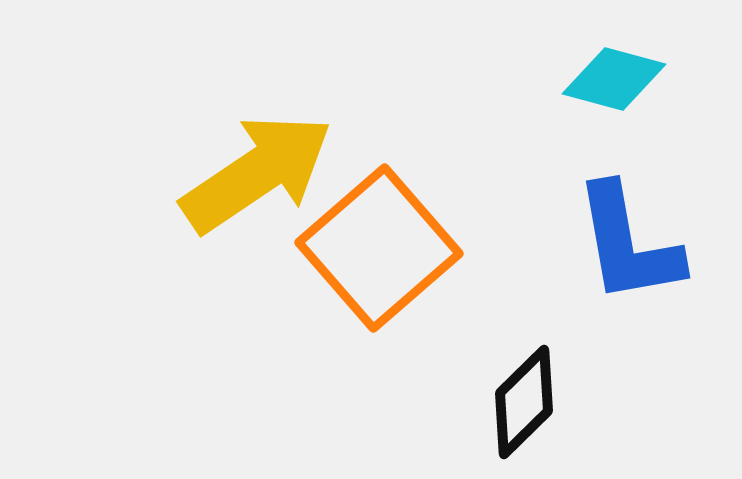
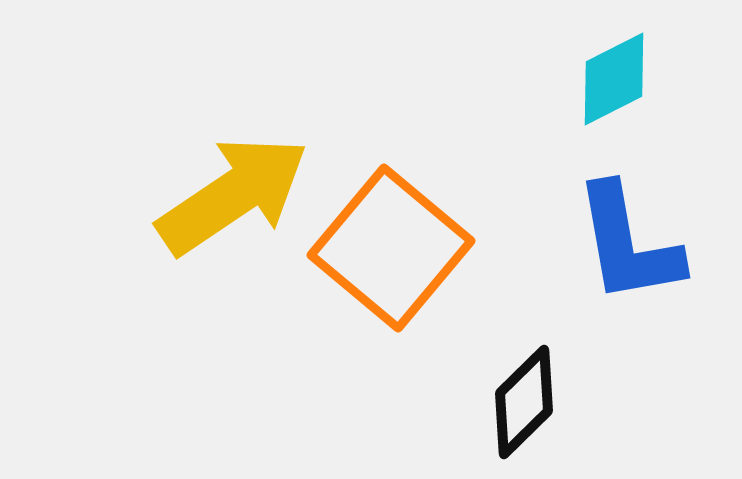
cyan diamond: rotated 42 degrees counterclockwise
yellow arrow: moved 24 px left, 22 px down
orange square: moved 12 px right; rotated 9 degrees counterclockwise
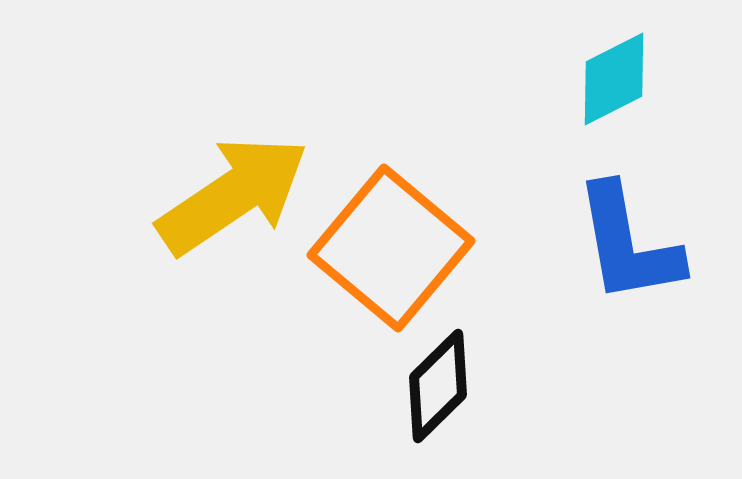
black diamond: moved 86 px left, 16 px up
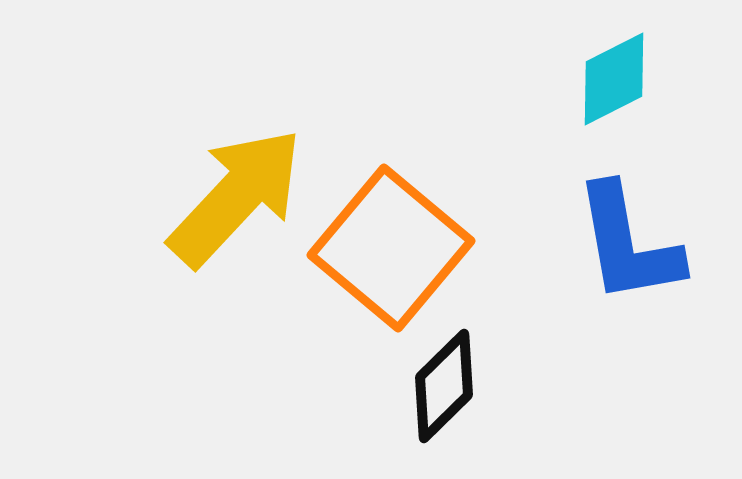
yellow arrow: moved 3 px right, 2 px down; rotated 13 degrees counterclockwise
black diamond: moved 6 px right
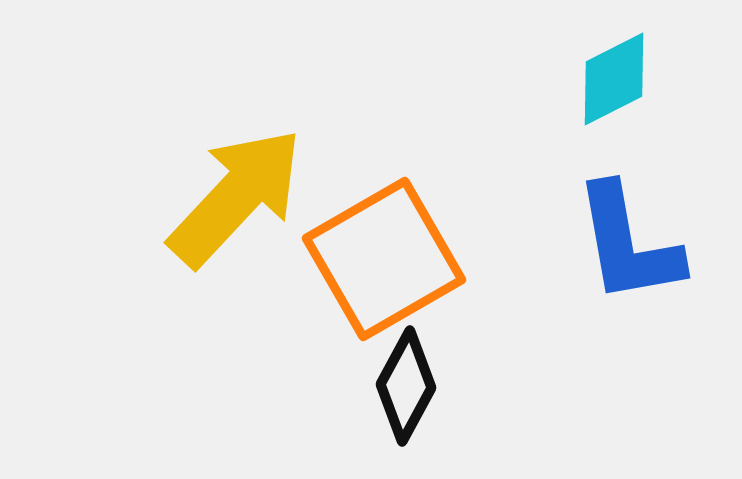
orange square: moved 7 px left, 11 px down; rotated 20 degrees clockwise
black diamond: moved 38 px left; rotated 17 degrees counterclockwise
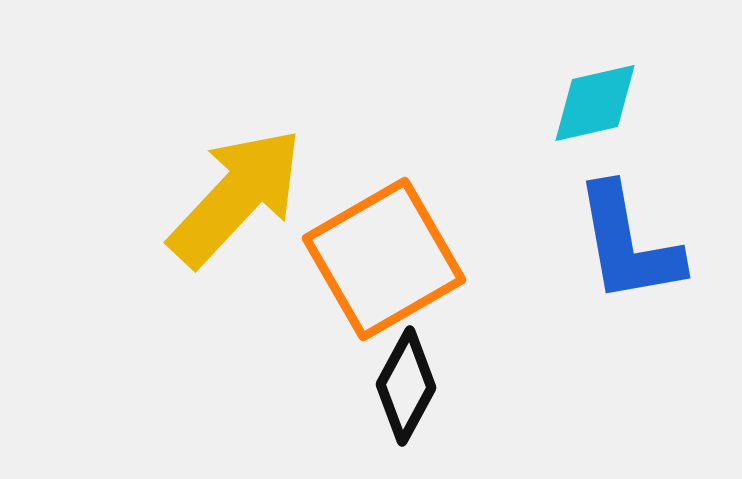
cyan diamond: moved 19 px left, 24 px down; rotated 14 degrees clockwise
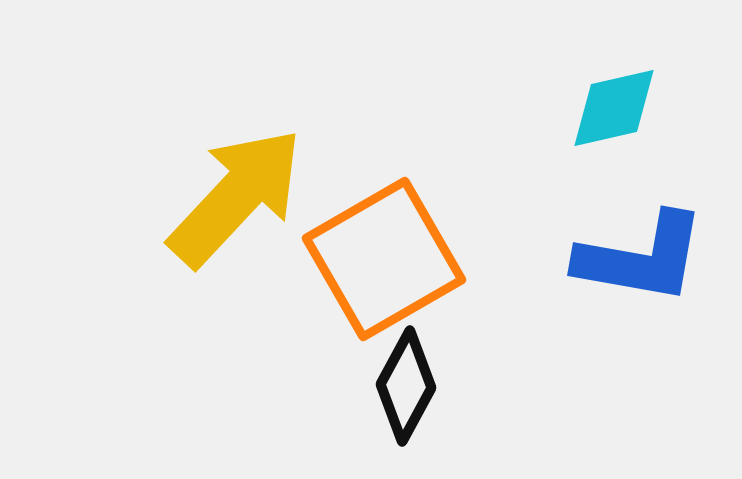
cyan diamond: moved 19 px right, 5 px down
blue L-shape: moved 13 px right, 14 px down; rotated 70 degrees counterclockwise
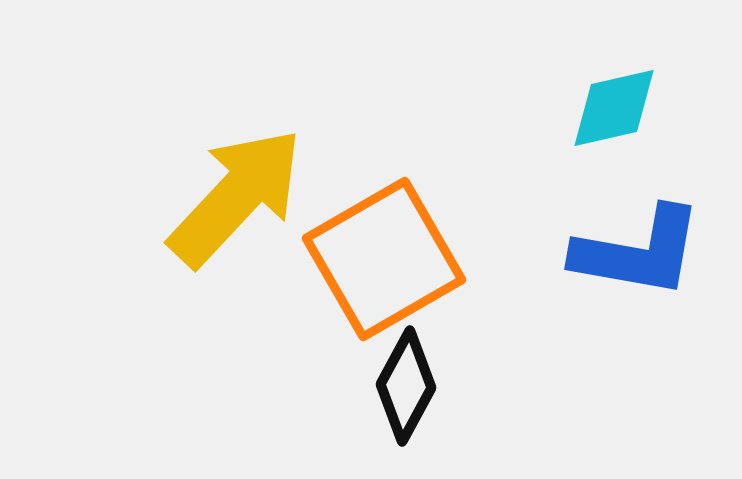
blue L-shape: moved 3 px left, 6 px up
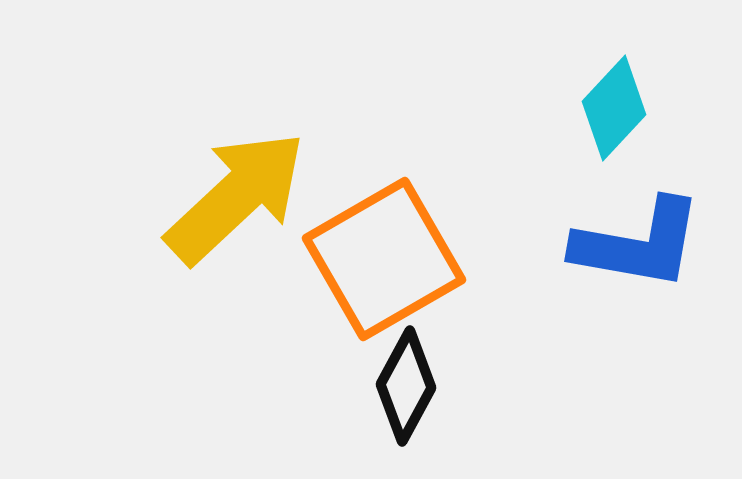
cyan diamond: rotated 34 degrees counterclockwise
yellow arrow: rotated 4 degrees clockwise
blue L-shape: moved 8 px up
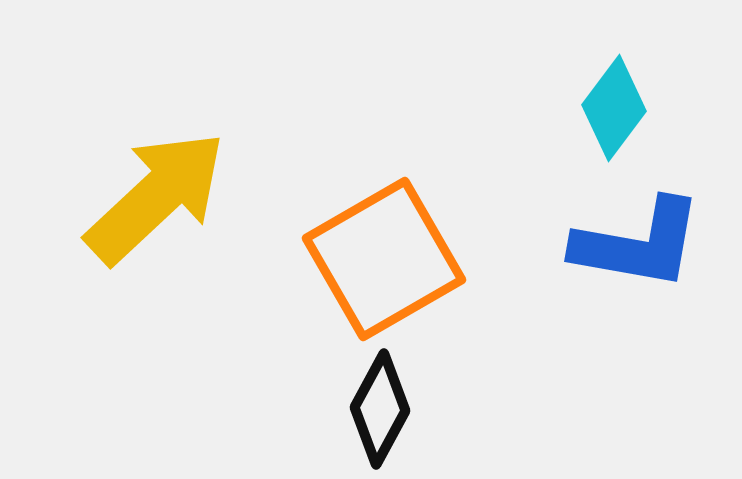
cyan diamond: rotated 6 degrees counterclockwise
yellow arrow: moved 80 px left
black diamond: moved 26 px left, 23 px down
